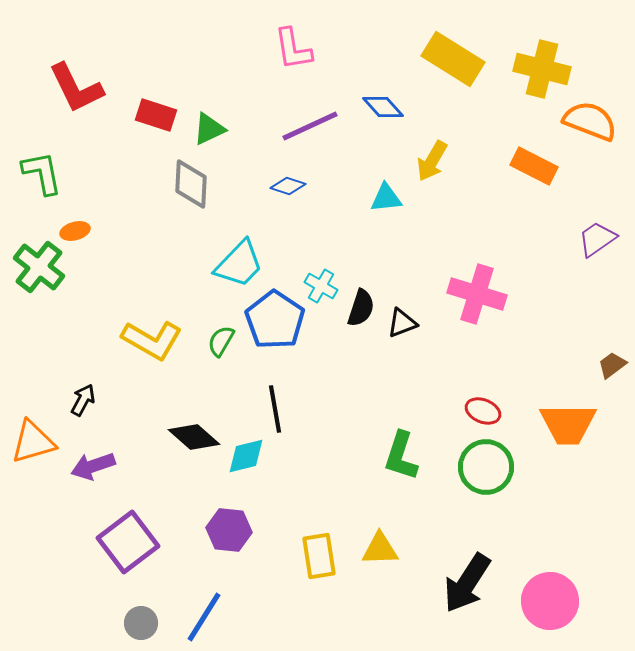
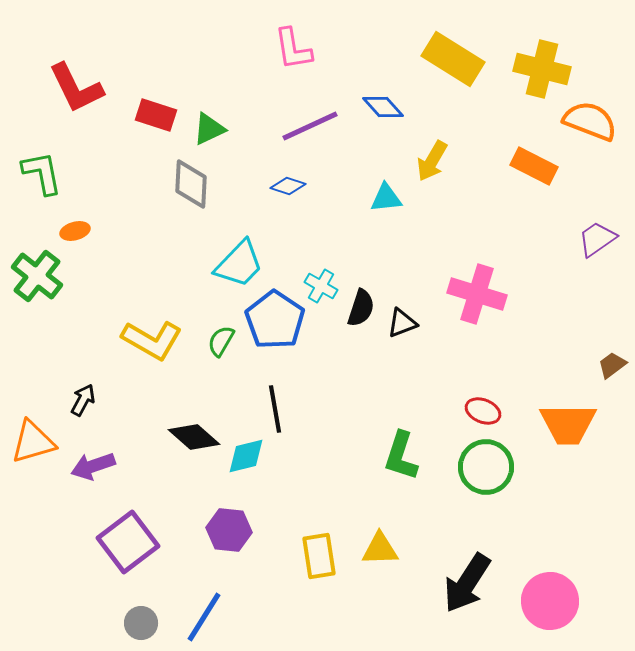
green cross at (39, 267): moved 2 px left, 9 px down
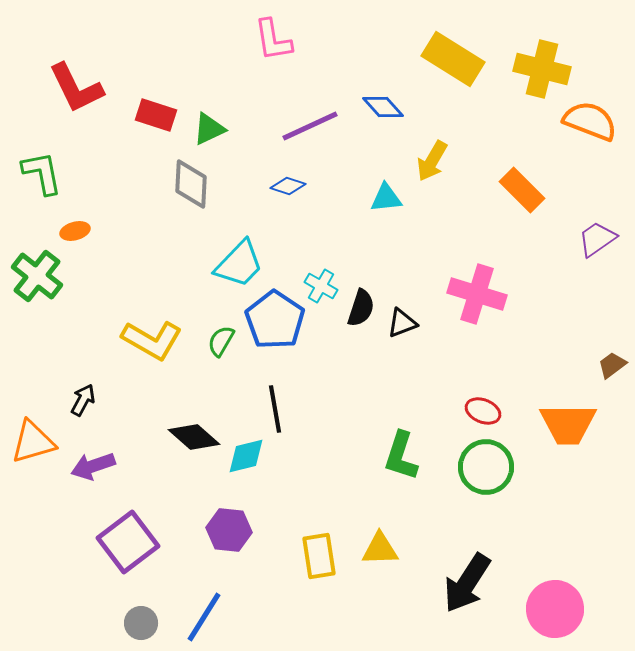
pink L-shape at (293, 49): moved 20 px left, 9 px up
orange rectangle at (534, 166): moved 12 px left, 24 px down; rotated 18 degrees clockwise
pink circle at (550, 601): moved 5 px right, 8 px down
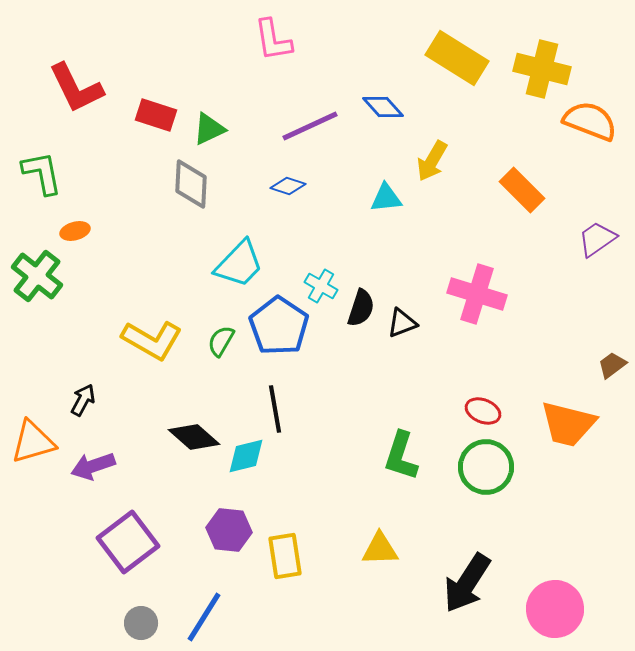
yellow rectangle at (453, 59): moved 4 px right, 1 px up
blue pentagon at (275, 320): moved 4 px right, 6 px down
orange trapezoid at (568, 424): rotated 14 degrees clockwise
yellow rectangle at (319, 556): moved 34 px left
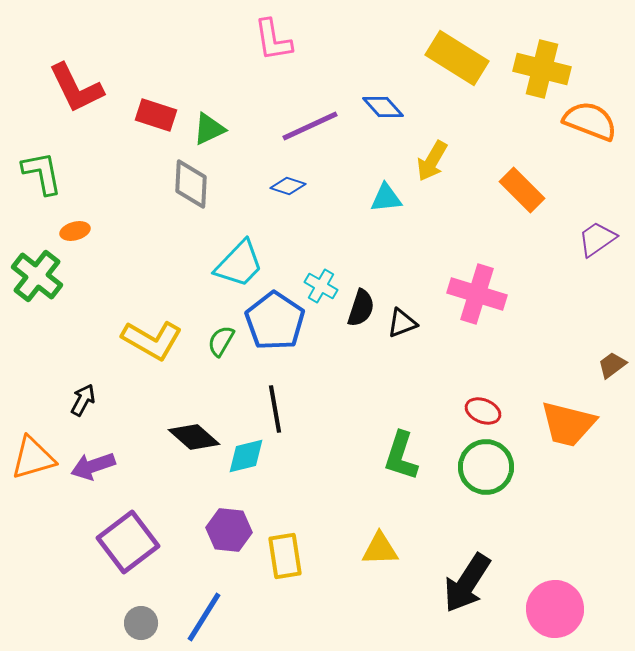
blue pentagon at (279, 326): moved 4 px left, 5 px up
orange triangle at (33, 442): moved 16 px down
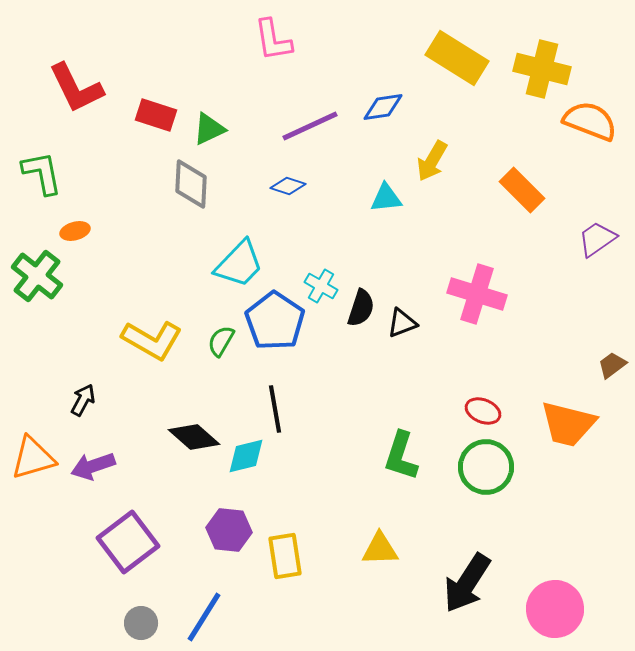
blue diamond at (383, 107): rotated 57 degrees counterclockwise
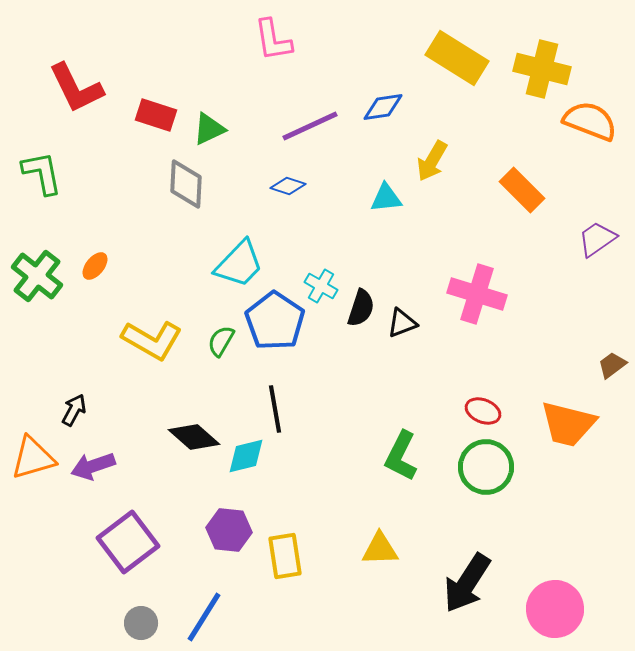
gray diamond at (191, 184): moved 5 px left
orange ellipse at (75, 231): moved 20 px right, 35 px down; rotated 36 degrees counterclockwise
black arrow at (83, 400): moved 9 px left, 10 px down
green L-shape at (401, 456): rotated 9 degrees clockwise
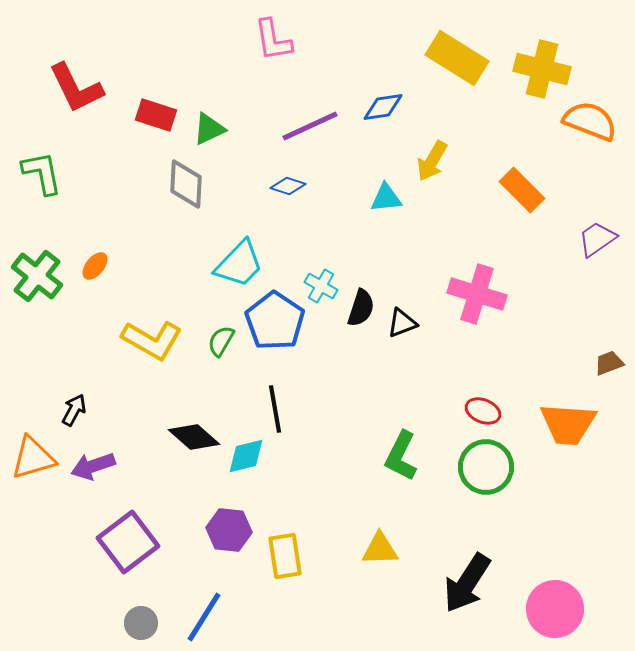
brown trapezoid at (612, 365): moved 3 px left, 2 px up; rotated 16 degrees clockwise
orange trapezoid at (568, 424): rotated 10 degrees counterclockwise
